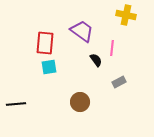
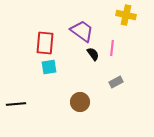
black semicircle: moved 3 px left, 6 px up
gray rectangle: moved 3 px left
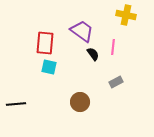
pink line: moved 1 px right, 1 px up
cyan square: rotated 21 degrees clockwise
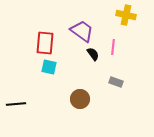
gray rectangle: rotated 48 degrees clockwise
brown circle: moved 3 px up
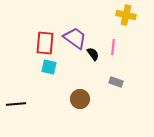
purple trapezoid: moved 7 px left, 7 px down
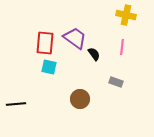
pink line: moved 9 px right
black semicircle: moved 1 px right
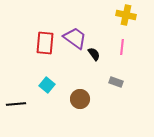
cyan square: moved 2 px left, 18 px down; rotated 28 degrees clockwise
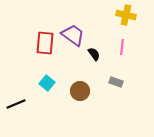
purple trapezoid: moved 2 px left, 3 px up
cyan square: moved 2 px up
brown circle: moved 8 px up
black line: rotated 18 degrees counterclockwise
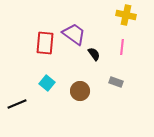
purple trapezoid: moved 1 px right, 1 px up
black line: moved 1 px right
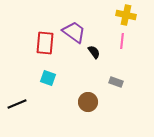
purple trapezoid: moved 2 px up
pink line: moved 6 px up
black semicircle: moved 2 px up
cyan square: moved 1 px right, 5 px up; rotated 21 degrees counterclockwise
brown circle: moved 8 px right, 11 px down
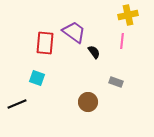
yellow cross: moved 2 px right; rotated 24 degrees counterclockwise
cyan square: moved 11 px left
